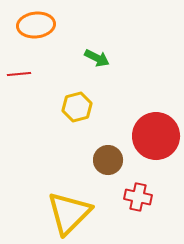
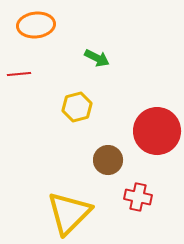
red circle: moved 1 px right, 5 px up
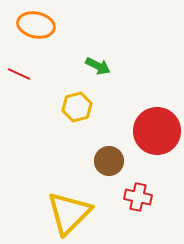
orange ellipse: rotated 18 degrees clockwise
green arrow: moved 1 px right, 8 px down
red line: rotated 30 degrees clockwise
brown circle: moved 1 px right, 1 px down
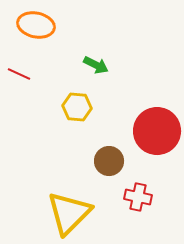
green arrow: moved 2 px left, 1 px up
yellow hexagon: rotated 20 degrees clockwise
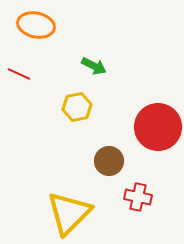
green arrow: moved 2 px left, 1 px down
yellow hexagon: rotated 16 degrees counterclockwise
red circle: moved 1 px right, 4 px up
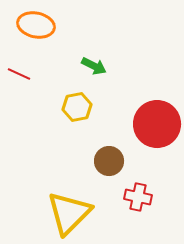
red circle: moved 1 px left, 3 px up
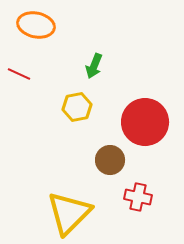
green arrow: rotated 85 degrees clockwise
red circle: moved 12 px left, 2 px up
brown circle: moved 1 px right, 1 px up
